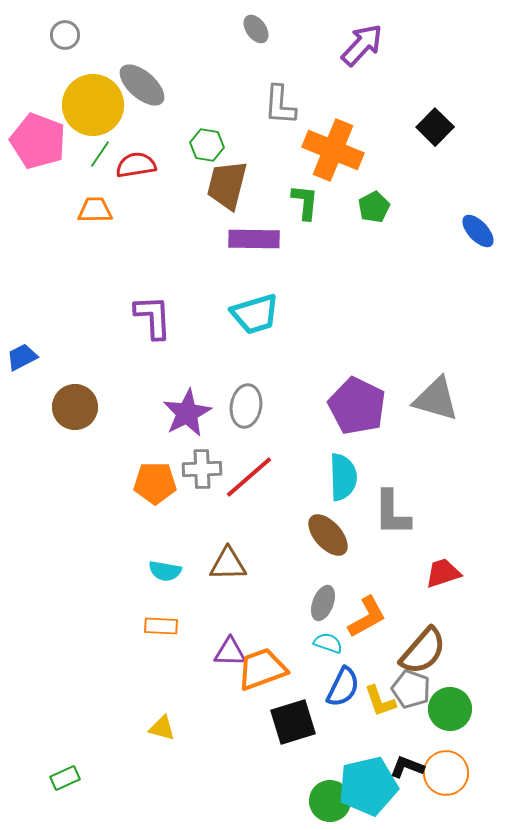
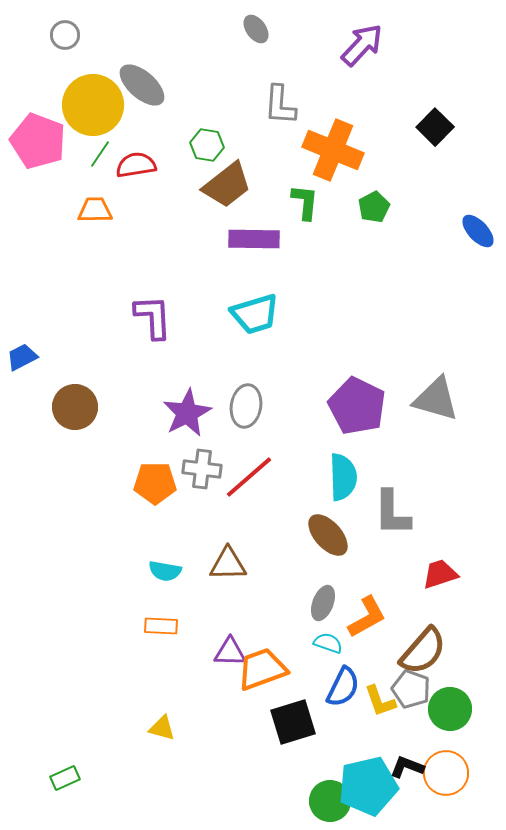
brown trapezoid at (227, 185): rotated 142 degrees counterclockwise
gray cross at (202, 469): rotated 9 degrees clockwise
red trapezoid at (443, 573): moved 3 px left, 1 px down
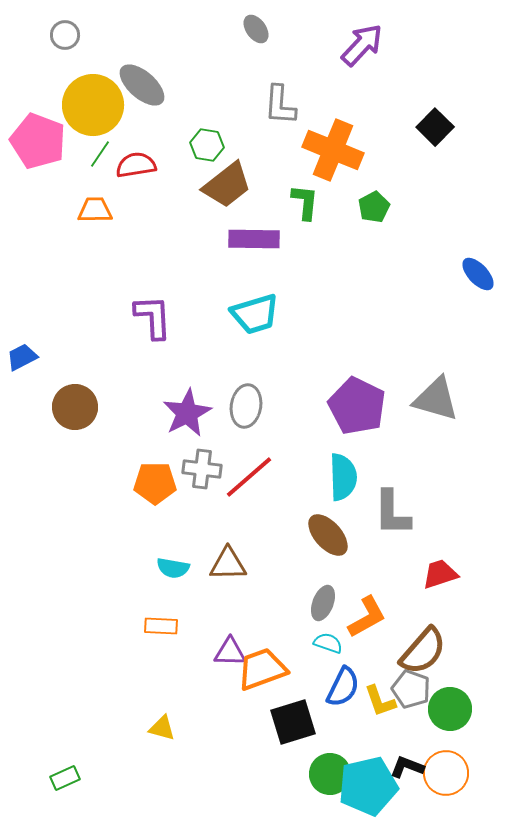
blue ellipse at (478, 231): moved 43 px down
cyan semicircle at (165, 571): moved 8 px right, 3 px up
green circle at (330, 801): moved 27 px up
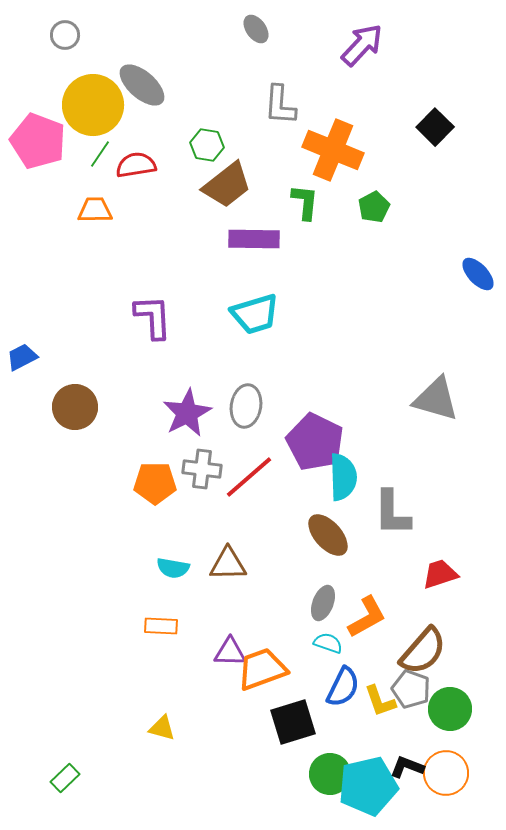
purple pentagon at (357, 406): moved 42 px left, 36 px down
green rectangle at (65, 778): rotated 20 degrees counterclockwise
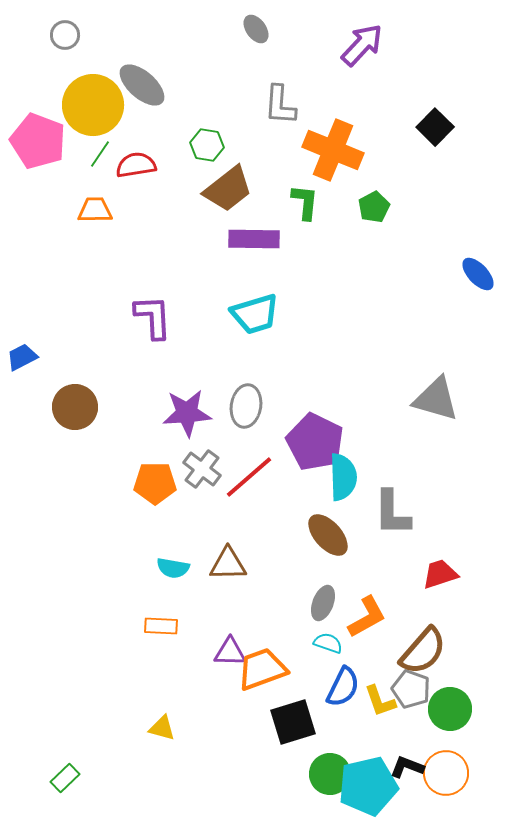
brown trapezoid at (227, 185): moved 1 px right, 4 px down
purple star at (187, 413): rotated 24 degrees clockwise
gray cross at (202, 469): rotated 30 degrees clockwise
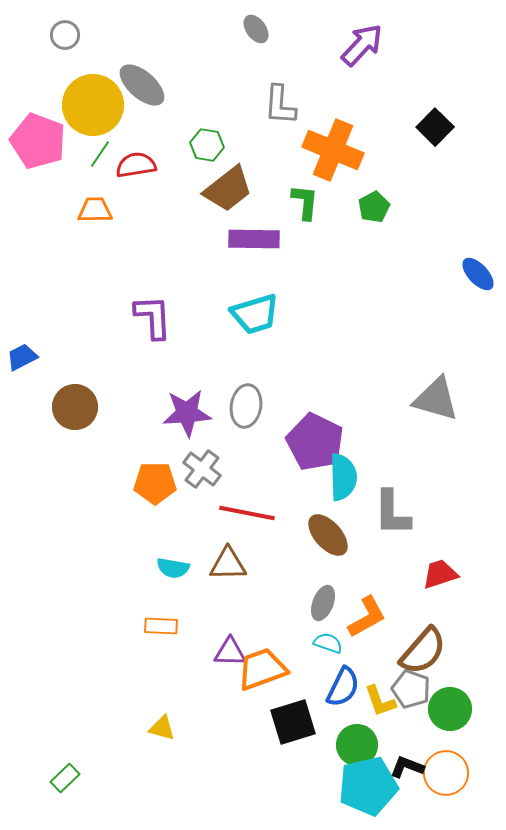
red line at (249, 477): moved 2 px left, 36 px down; rotated 52 degrees clockwise
green circle at (330, 774): moved 27 px right, 29 px up
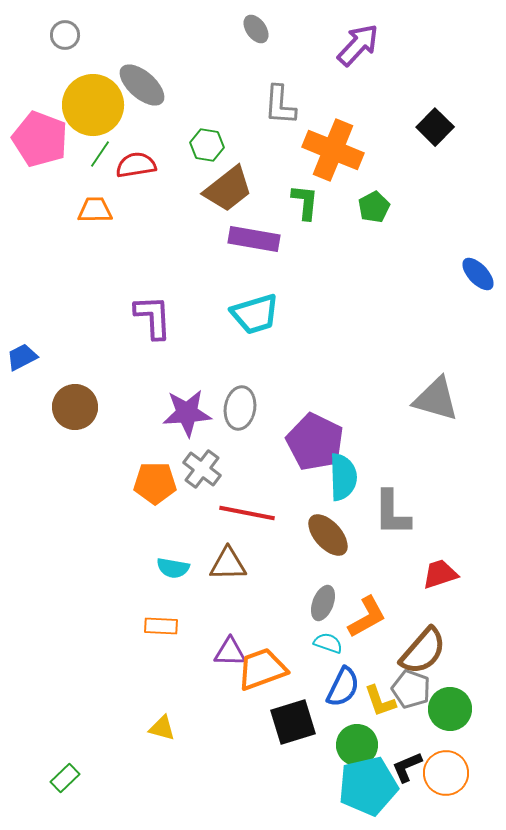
purple arrow at (362, 45): moved 4 px left
pink pentagon at (38, 141): moved 2 px right, 2 px up
purple rectangle at (254, 239): rotated 9 degrees clockwise
gray ellipse at (246, 406): moved 6 px left, 2 px down
black L-shape at (407, 767): rotated 44 degrees counterclockwise
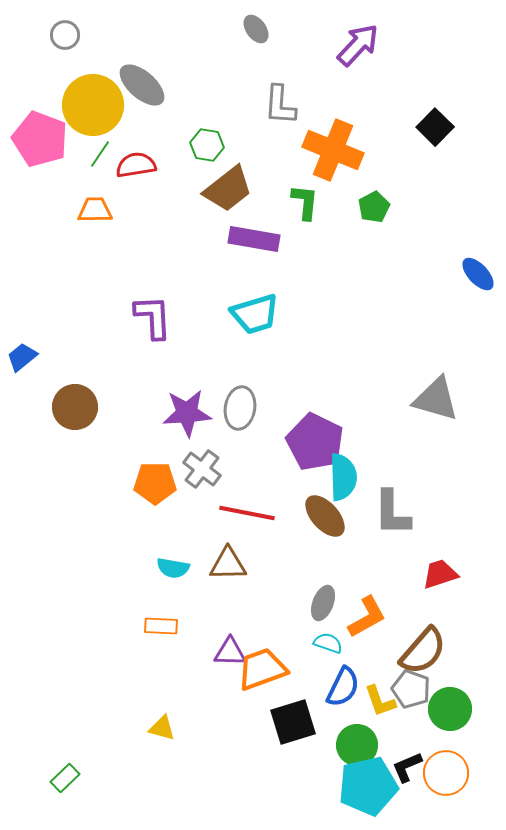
blue trapezoid at (22, 357): rotated 12 degrees counterclockwise
brown ellipse at (328, 535): moved 3 px left, 19 px up
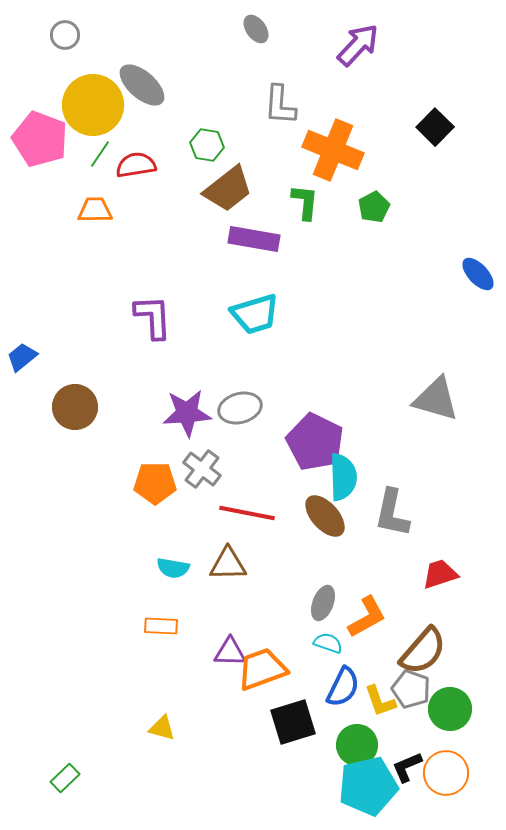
gray ellipse at (240, 408): rotated 66 degrees clockwise
gray L-shape at (392, 513): rotated 12 degrees clockwise
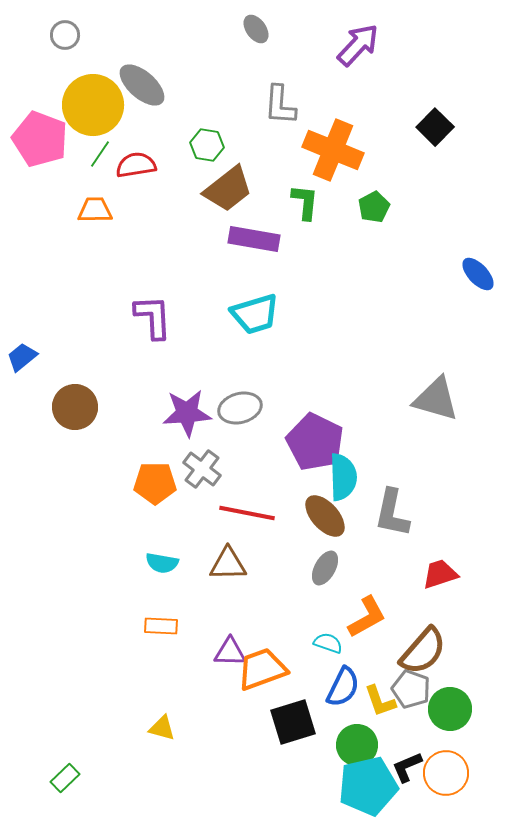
cyan semicircle at (173, 568): moved 11 px left, 5 px up
gray ellipse at (323, 603): moved 2 px right, 35 px up; rotated 8 degrees clockwise
